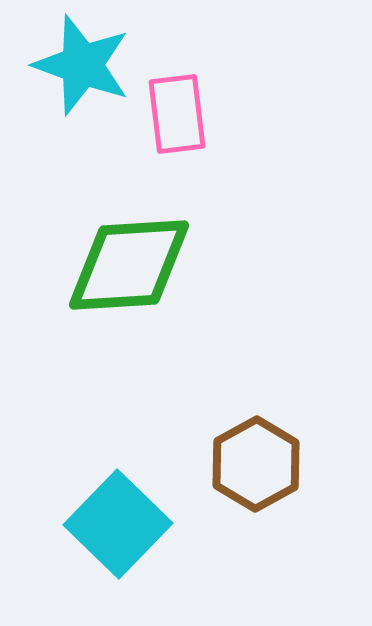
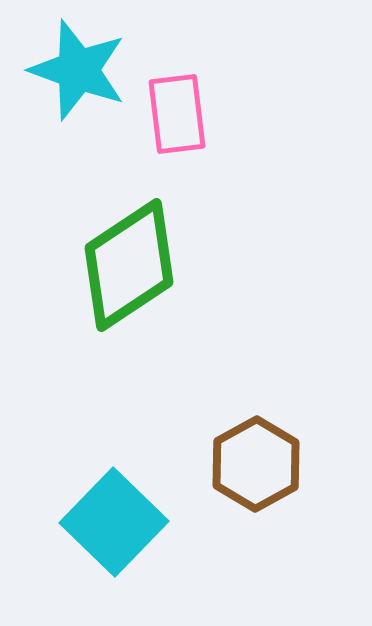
cyan star: moved 4 px left, 5 px down
green diamond: rotated 30 degrees counterclockwise
cyan square: moved 4 px left, 2 px up
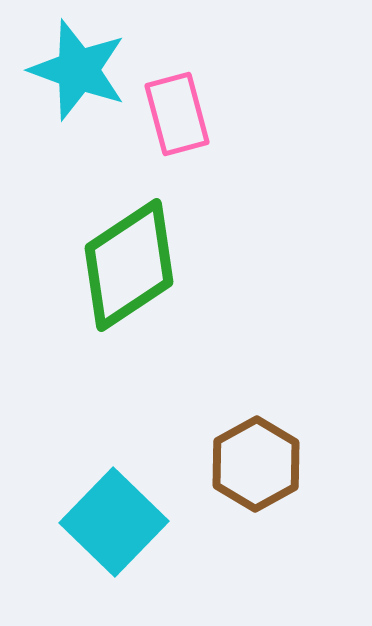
pink rectangle: rotated 8 degrees counterclockwise
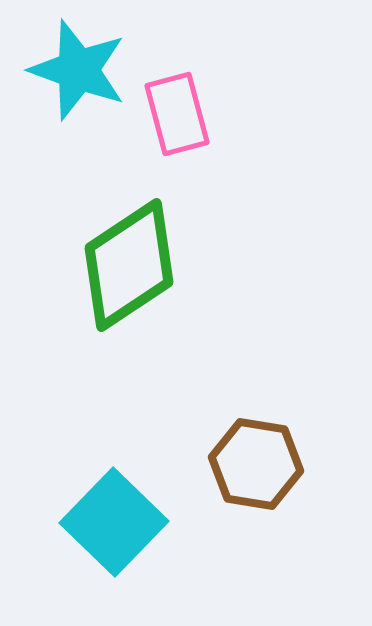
brown hexagon: rotated 22 degrees counterclockwise
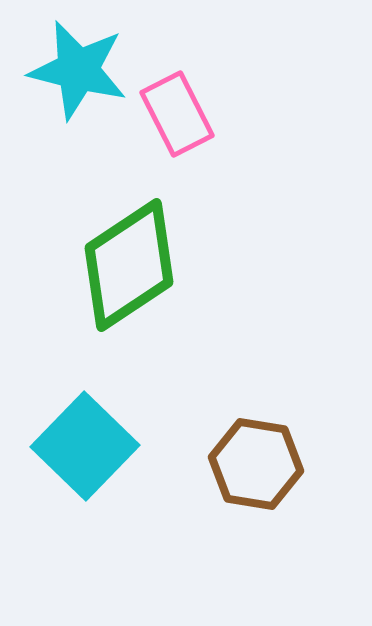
cyan star: rotated 6 degrees counterclockwise
pink rectangle: rotated 12 degrees counterclockwise
cyan square: moved 29 px left, 76 px up
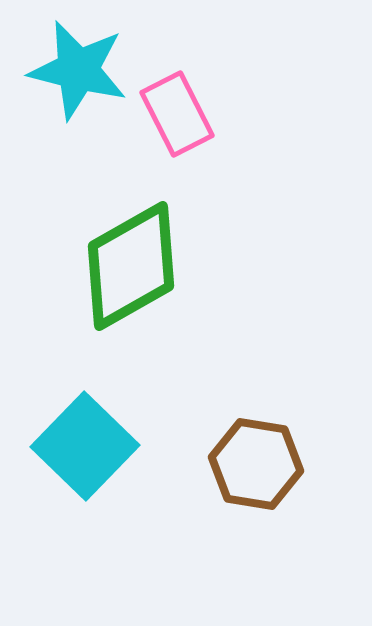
green diamond: moved 2 px right, 1 px down; rotated 4 degrees clockwise
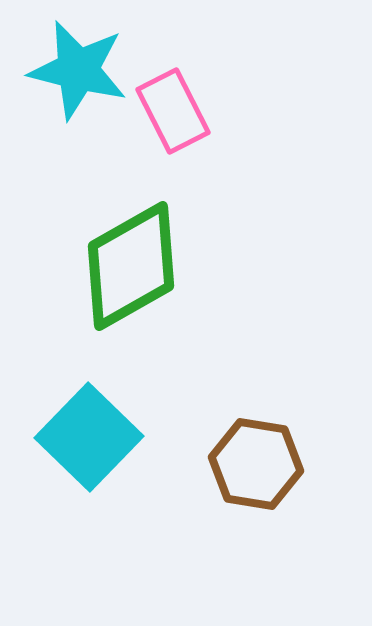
pink rectangle: moved 4 px left, 3 px up
cyan square: moved 4 px right, 9 px up
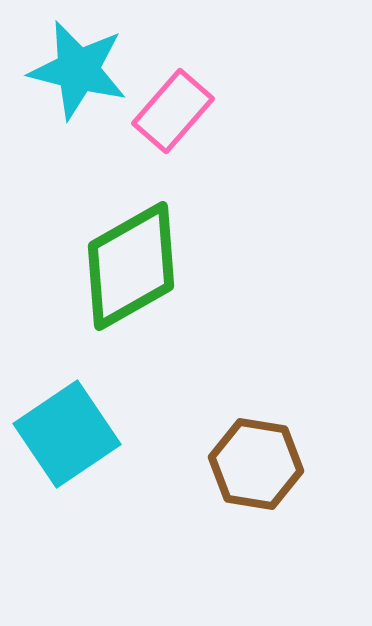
pink rectangle: rotated 68 degrees clockwise
cyan square: moved 22 px left, 3 px up; rotated 12 degrees clockwise
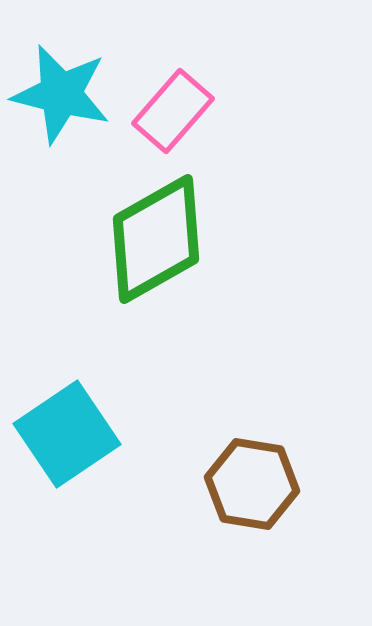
cyan star: moved 17 px left, 24 px down
green diamond: moved 25 px right, 27 px up
brown hexagon: moved 4 px left, 20 px down
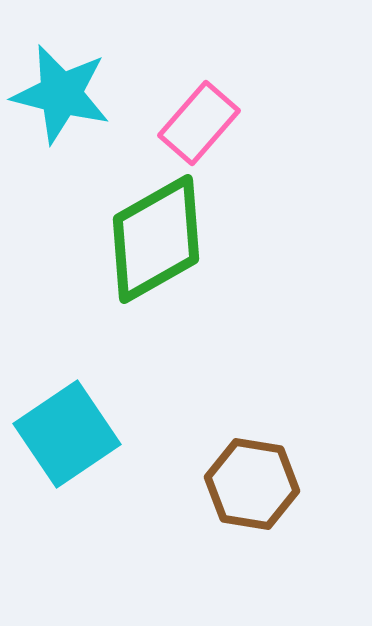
pink rectangle: moved 26 px right, 12 px down
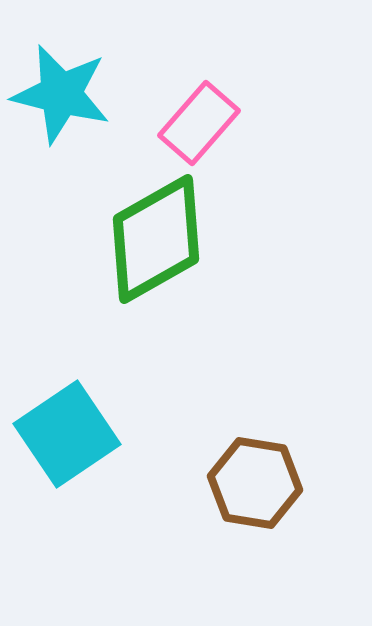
brown hexagon: moved 3 px right, 1 px up
